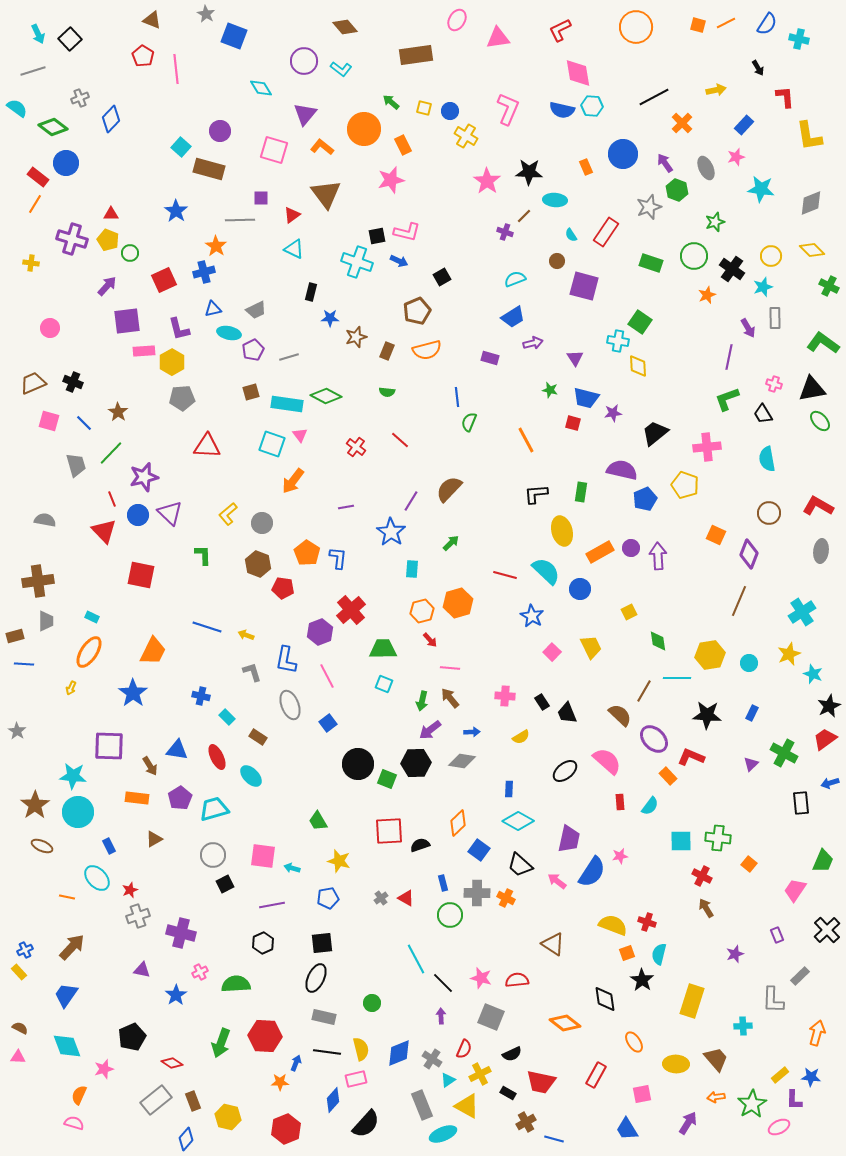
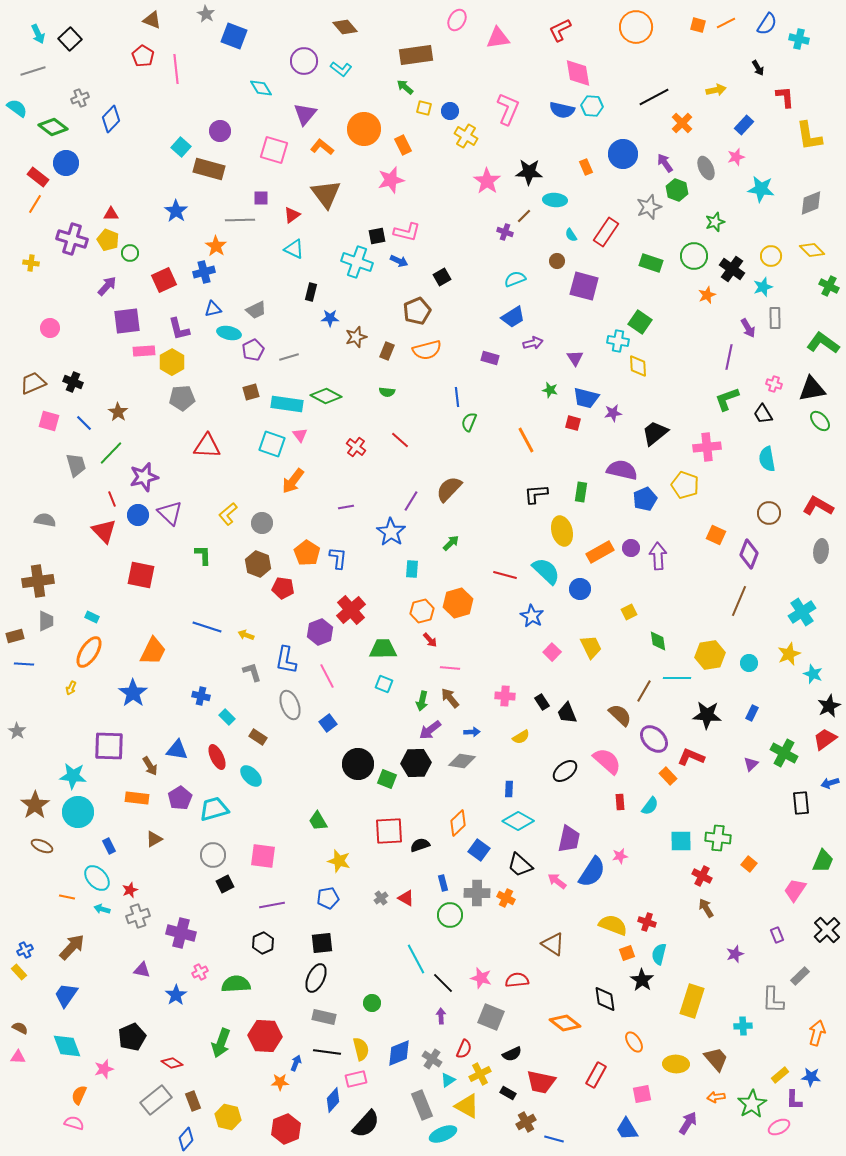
green arrow at (391, 102): moved 14 px right, 15 px up
cyan arrow at (292, 868): moved 190 px left, 41 px down
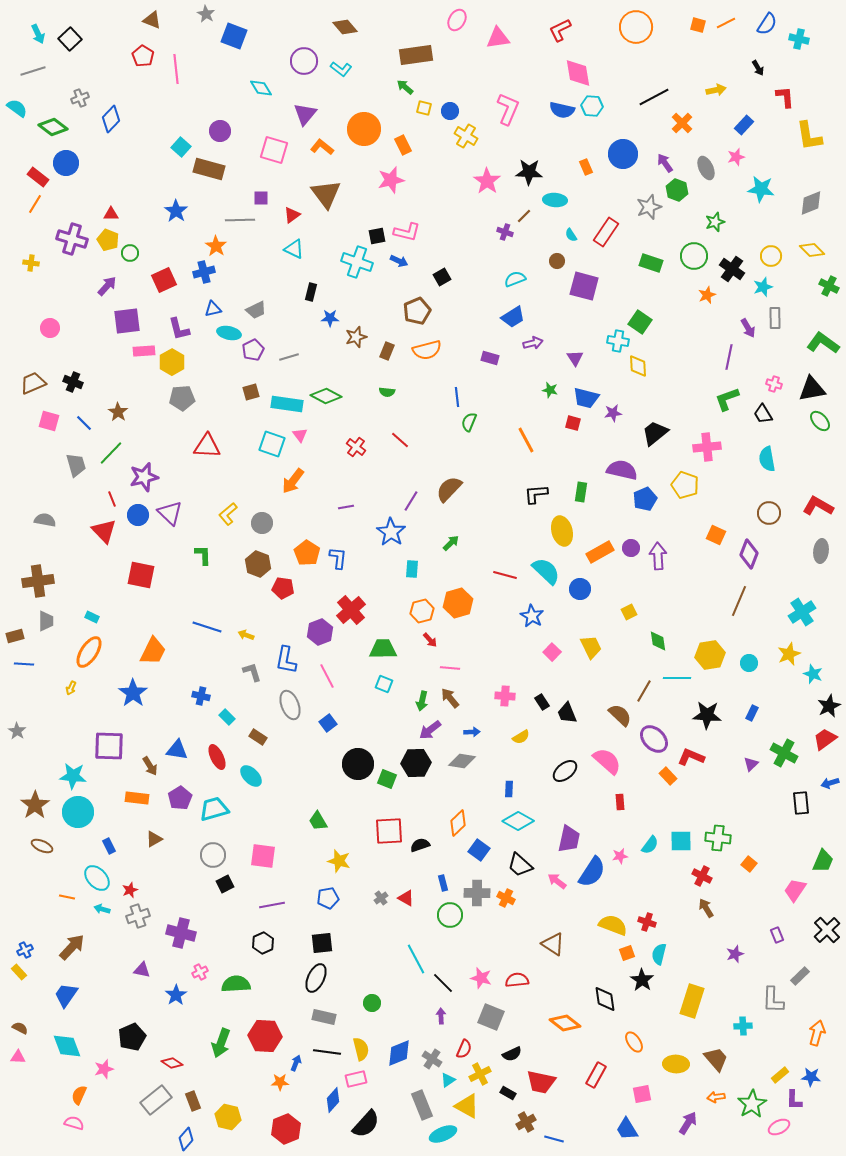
cyan semicircle at (650, 806): moved 39 px down
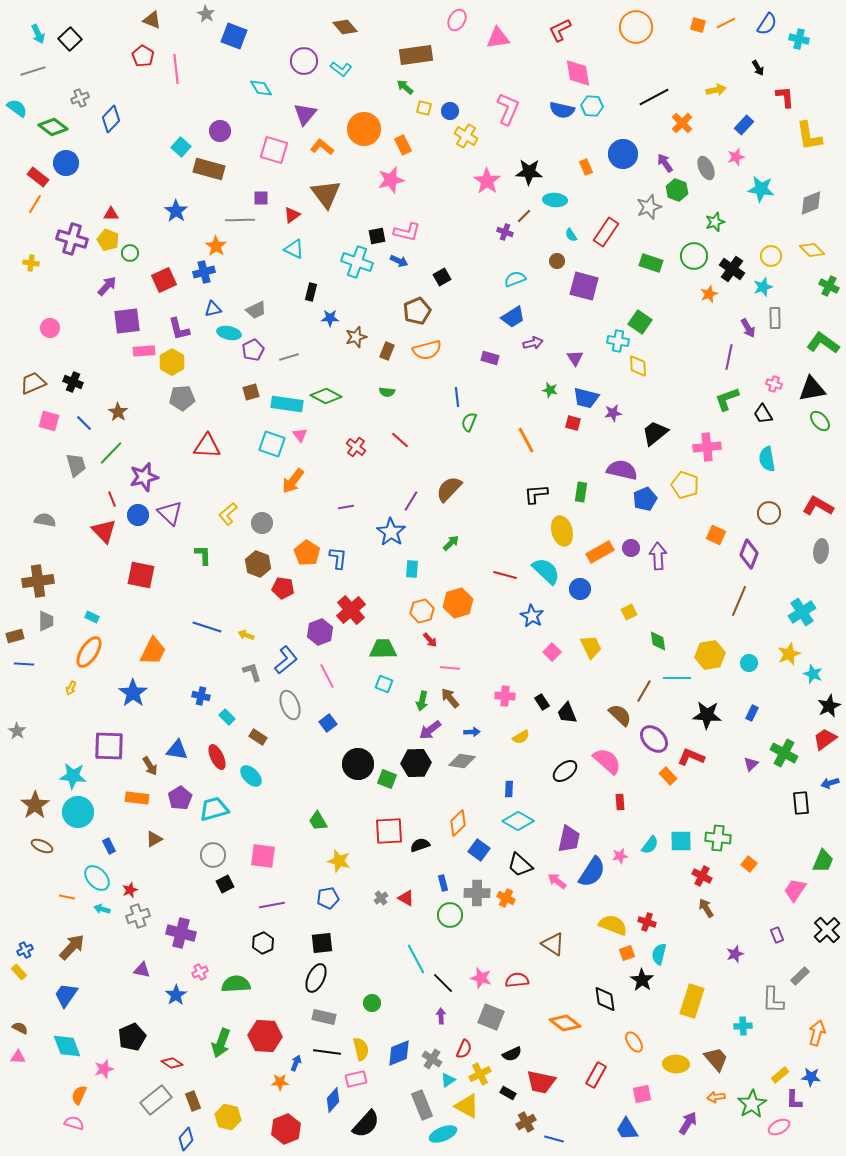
orange star at (707, 295): moved 2 px right, 1 px up
blue L-shape at (286, 660): rotated 140 degrees counterclockwise
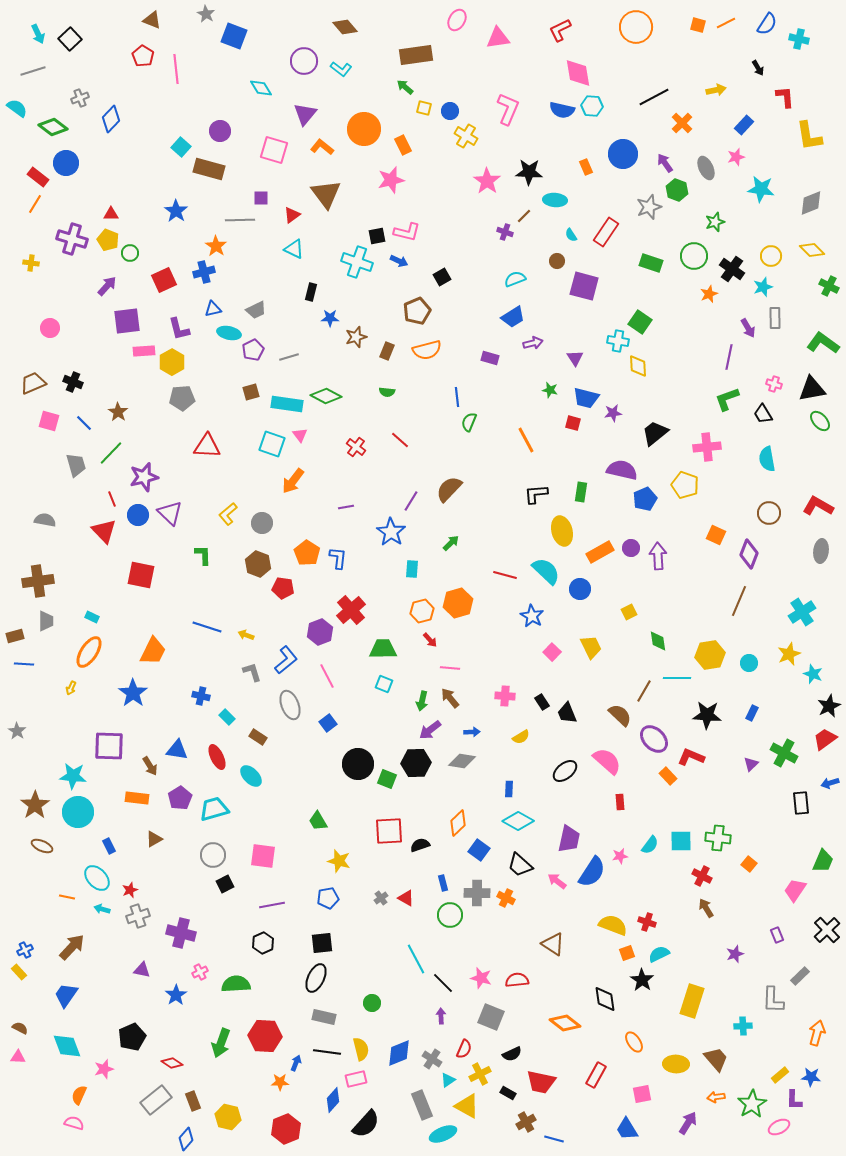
cyan semicircle at (659, 954): rotated 50 degrees clockwise
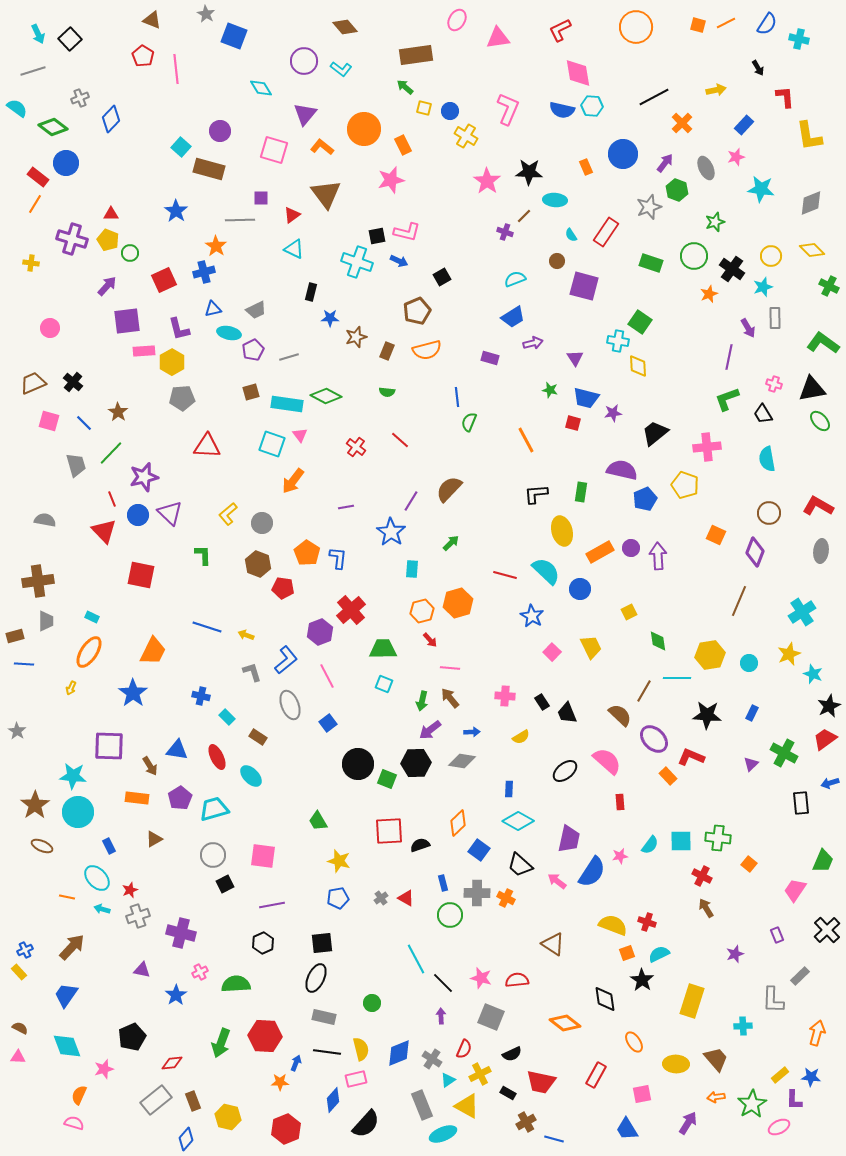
purple arrow at (665, 163): rotated 72 degrees clockwise
black cross at (73, 382): rotated 18 degrees clockwise
purple diamond at (749, 554): moved 6 px right, 2 px up
blue pentagon at (328, 898): moved 10 px right
red diamond at (172, 1063): rotated 40 degrees counterclockwise
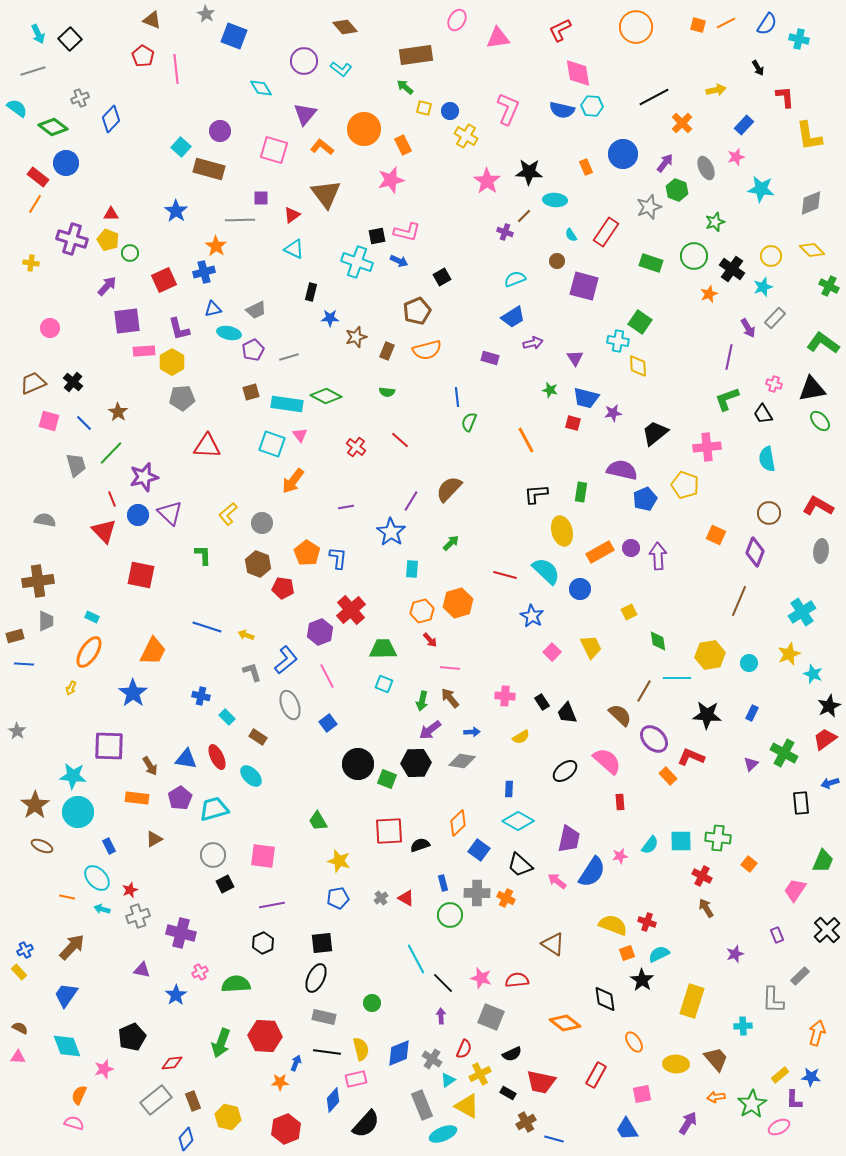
gray rectangle at (775, 318): rotated 45 degrees clockwise
blue triangle at (177, 750): moved 9 px right, 9 px down
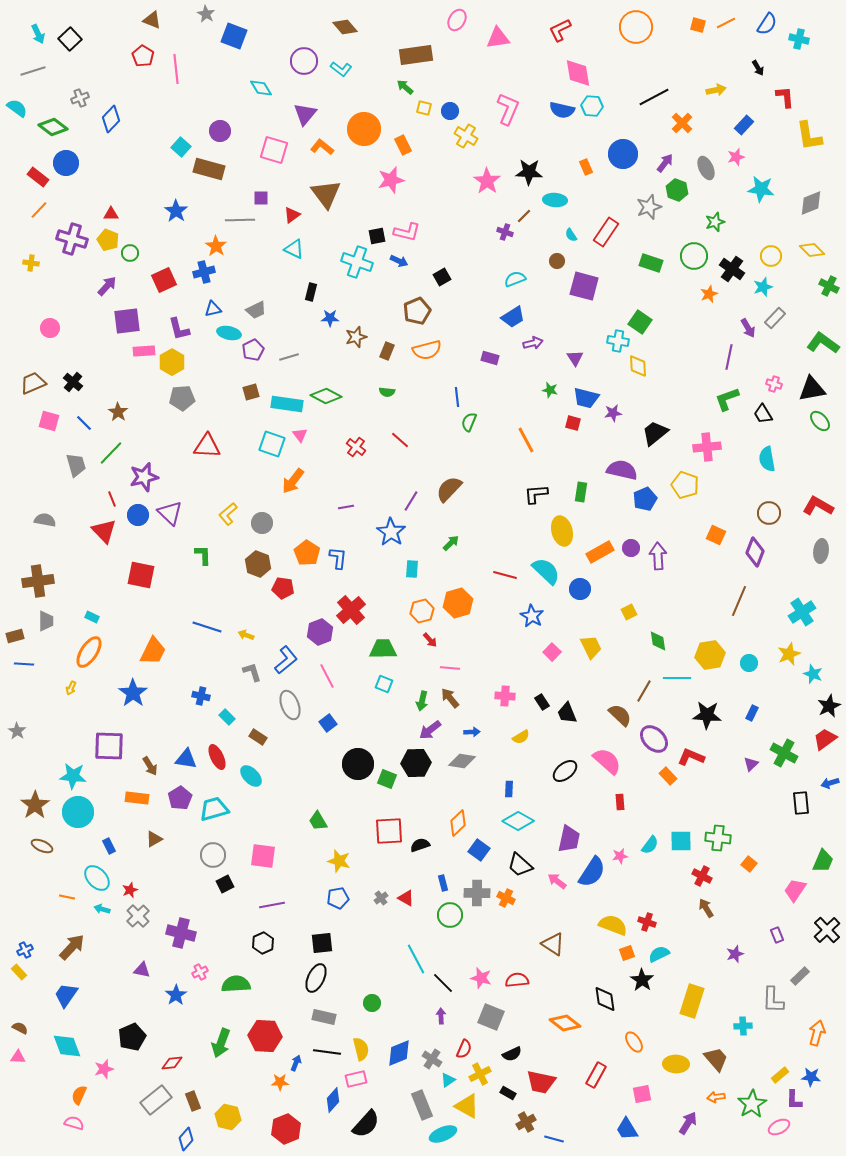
orange line at (35, 204): moved 4 px right, 6 px down; rotated 12 degrees clockwise
gray cross at (138, 916): rotated 25 degrees counterclockwise
